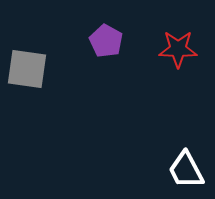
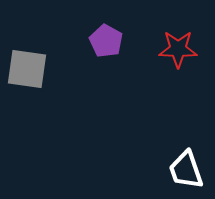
white trapezoid: rotated 9 degrees clockwise
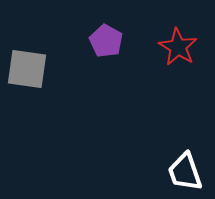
red star: moved 2 px up; rotated 30 degrees clockwise
white trapezoid: moved 1 px left, 2 px down
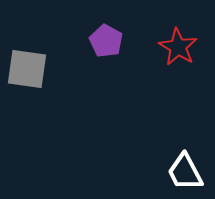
white trapezoid: rotated 9 degrees counterclockwise
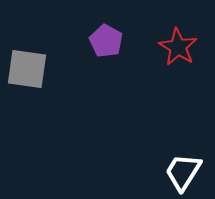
white trapezoid: moved 2 px left; rotated 60 degrees clockwise
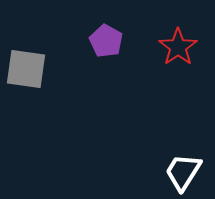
red star: rotated 6 degrees clockwise
gray square: moved 1 px left
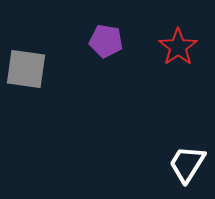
purple pentagon: rotated 20 degrees counterclockwise
white trapezoid: moved 4 px right, 8 px up
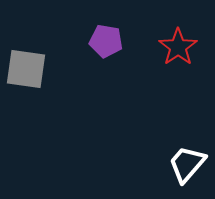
white trapezoid: rotated 9 degrees clockwise
